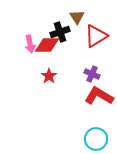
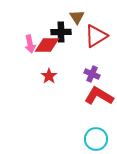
black cross: moved 1 px right; rotated 18 degrees clockwise
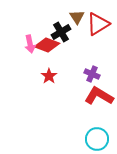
black cross: rotated 30 degrees counterclockwise
red triangle: moved 2 px right, 12 px up
red diamond: rotated 20 degrees clockwise
cyan circle: moved 1 px right
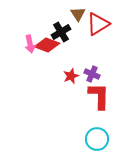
brown triangle: moved 1 px right, 3 px up
red star: moved 22 px right; rotated 14 degrees clockwise
red L-shape: rotated 60 degrees clockwise
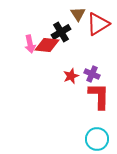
red diamond: rotated 15 degrees counterclockwise
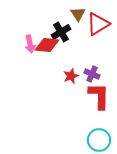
cyan circle: moved 2 px right, 1 px down
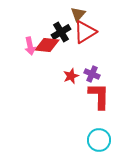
brown triangle: rotated 14 degrees clockwise
red triangle: moved 13 px left, 8 px down
pink arrow: moved 2 px down
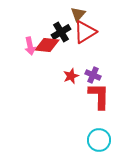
purple cross: moved 1 px right, 1 px down
